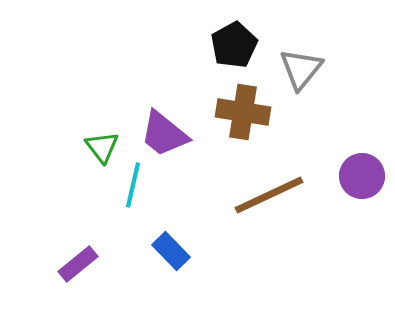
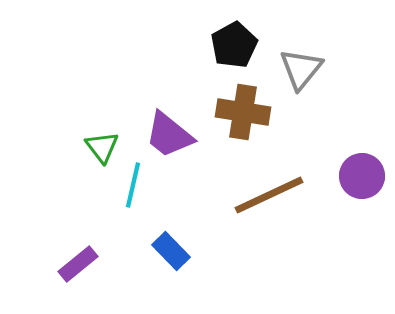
purple trapezoid: moved 5 px right, 1 px down
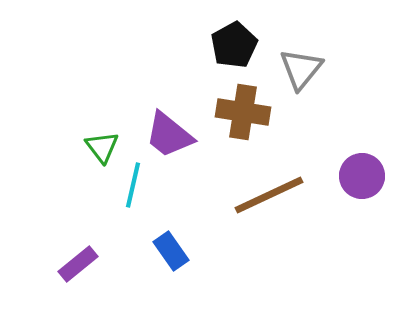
blue rectangle: rotated 9 degrees clockwise
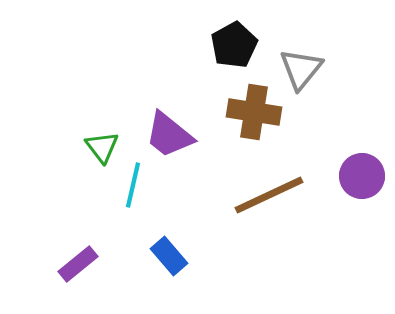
brown cross: moved 11 px right
blue rectangle: moved 2 px left, 5 px down; rotated 6 degrees counterclockwise
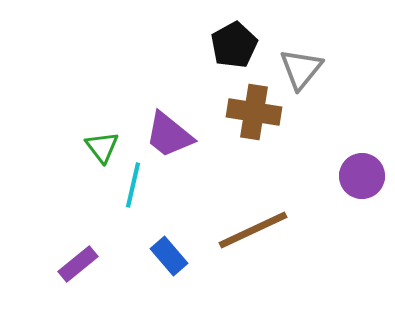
brown line: moved 16 px left, 35 px down
